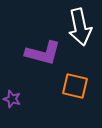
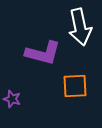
orange square: rotated 16 degrees counterclockwise
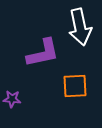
purple L-shape: rotated 27 degrees counterclockwise
purple star: rotated 12 degrees counterclockwise
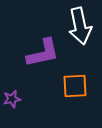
white arrow: moved 1 px up
purple star: rotated 18 degrees counterclockwise
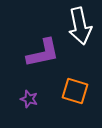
orange square: moved 5 px down; rotated 20 degrees clockwise
purple star: moved 17 px right; rotated 30 degrees clockwise
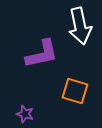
purple L-shape: moved 1 px left, 1 px down
purple star: moved 4 px left, 15 px down
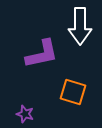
white arrow: rotated 12 degrees clockwise
orange square: moved 2 px left, 1 px down
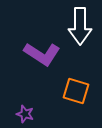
purple L-shape: rotated 45 degrees clockwise
orange square: moved 3 px right, 1 px up
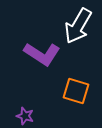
white arrow: moved 2 px left; rotated 30 degrees clockwise
purple star: moved 2 px down
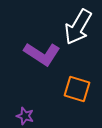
white arrow: moved 1 px down
orange square: moved 1 px right, 2 px up
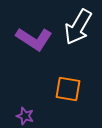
purple L-shape: moved 8 px left, 15 px up
orange square: moved 9 px left; rotated 8 degrees counterclockwise
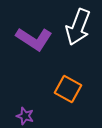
white arrow: rotated 9 degrees counterclockwise
orange square: rotated 20 degrees clockwise
